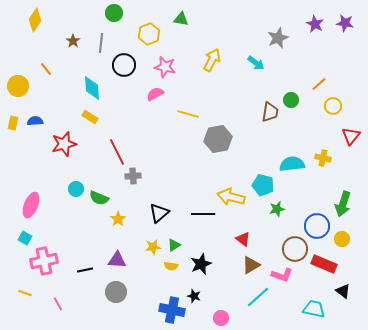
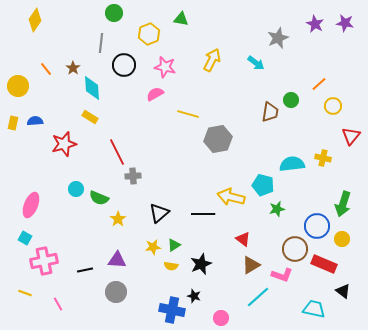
brown star at (73, 41): moved 27 px down
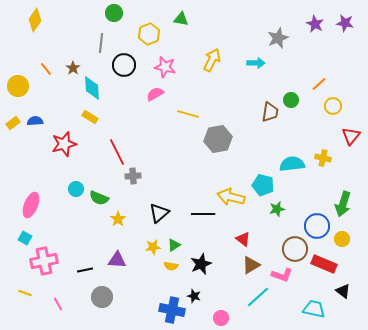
cyan arrow at (256, 63): rotated 36 degrees counterclockwise
yellow rectangle at (13, 123): rotated 40 degrees clockwise
gray circle at (116, 292): moved 14 px left, 5 px down
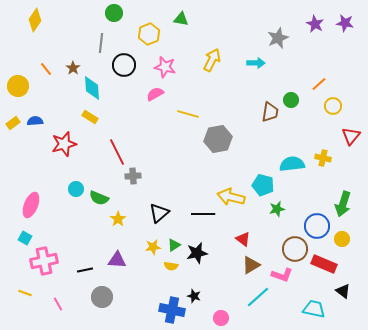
black star at (201, 264): moved 4 px left, 11 px up; rotated 10 degrees clockwise
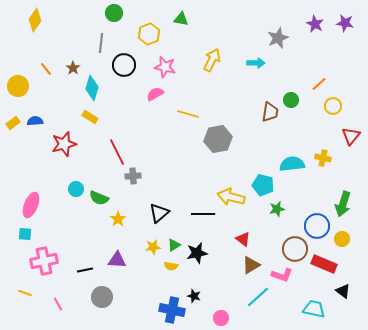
cyan diamond at (92, 88): rotated 20 degrees clockwise
cyan square at (25, 238): moved 4 px up; rotated 24 degrees counterclockwise
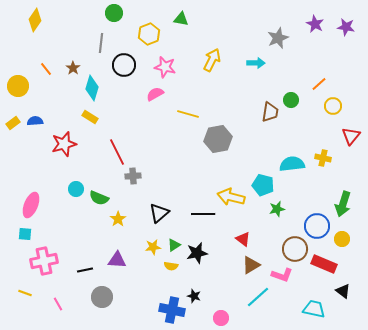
purple star at (345, 23): moved 1 px right, 4 px down
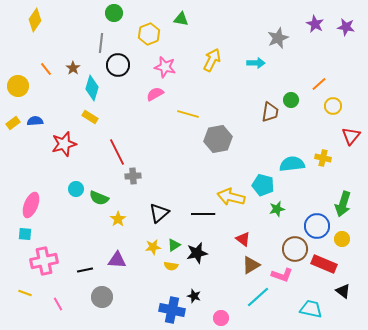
black circle at (124, 65): moved 6 px left
cyan trapezoid at (314, 309): moved 3 px left
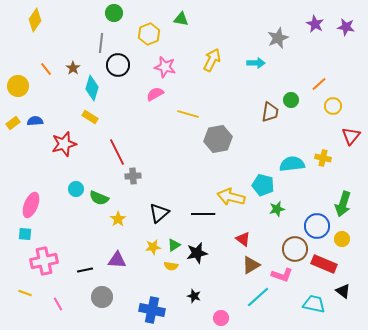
cyan trapezoid at (311, 309): moved 3 px right, 5 px up
blue cross at (172, 310): moved 20 px left
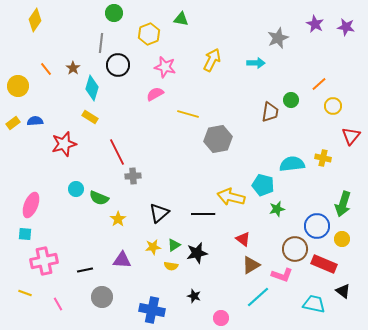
purple triangle at (117, 260): moved 5 px right
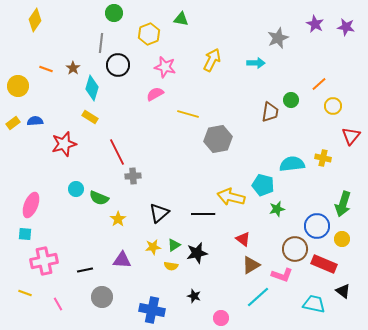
orange line at (46, 69): rotated 32 degrees counterclockwise
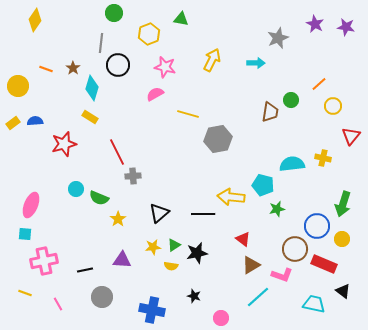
yellow arrow at (231, 197): rotated 8 degrees counterclockwise
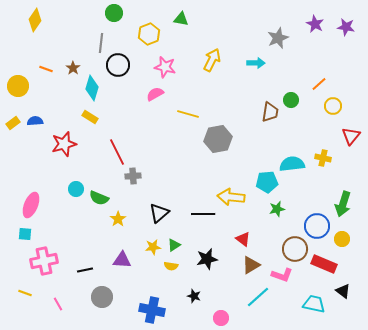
cyan pentagon at (263, 185): moved 4 px right, 3 px up; rotated 20 degrees counterclockwise
black star at (197, 253): moved 10 px right, 6 px down
